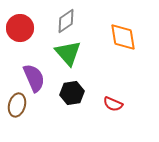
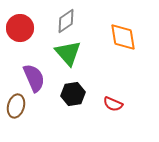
black hexagon: moved 1 px right, 1 px down
brown ellipse: moved 1 px left, 1 px down
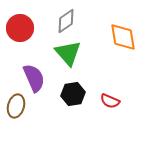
red semicircle: moved 3 px left, 3 px up
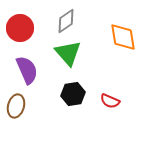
purple semicircle: moved 7 px left, 8 px up
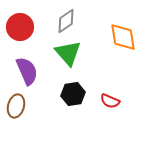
red circle: moved 1 px up
purple semicircle: moved 1 px down
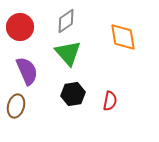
red semicircle: rotated 102 degrees counterclockwise
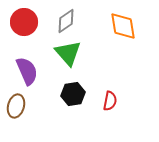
red circle: moved 4 px right, 5 px up
orange diamond: moved 11 px up
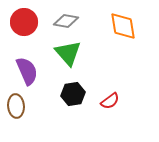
gray diamond: rotated 45 degrees clockwise
red semicircle: rotated 42 degrees clockwise
brown ellipse: rotated 20 degrees counterclockwise
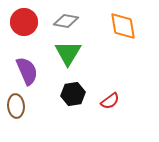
green triangle: rotated 12 degrees clockwise
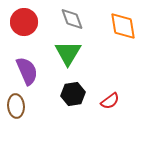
gray diamond: moved 6 px right, 2 px up; rotated 60 degrees clockwise
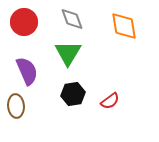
orange diamond: moved 1 px right
